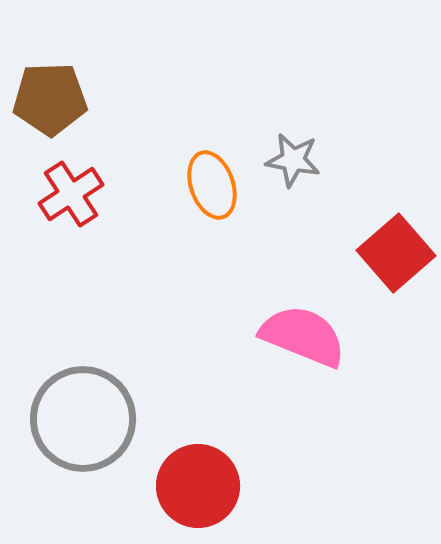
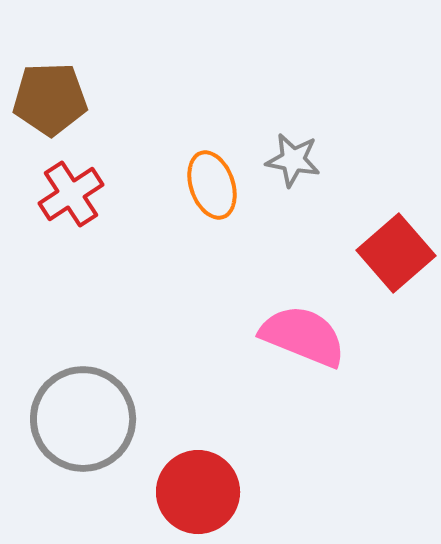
red circle: moved 6 px down
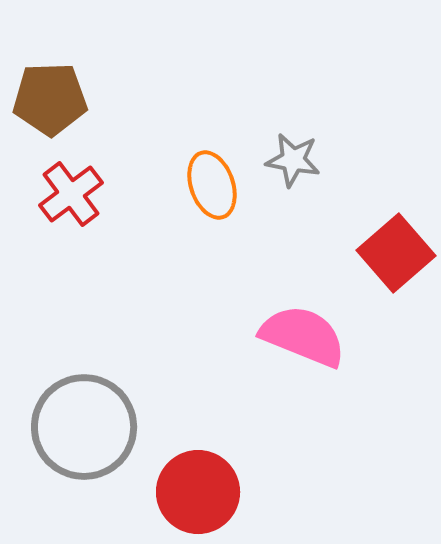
red cross: rotated 4 degrees counterclockwise
gray circle: moved 1 px right, 8 px down
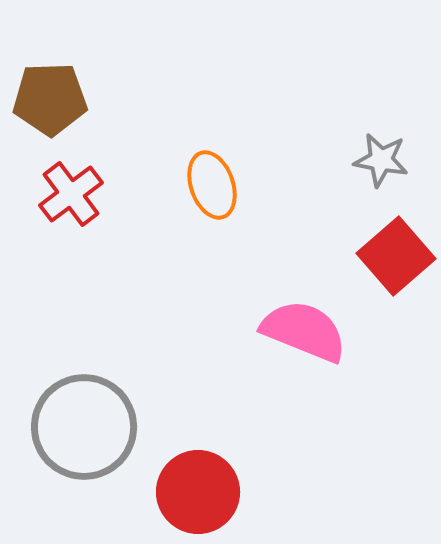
gray star: moved 88 px right
red square: moved 3 px down
pink semicircle: moved 1 px right, 5 px up
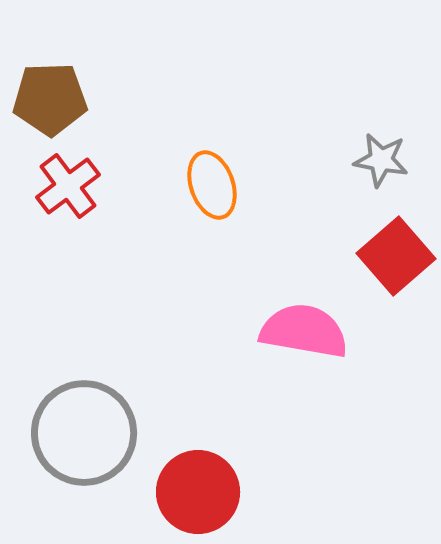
red cross: moved 3 px left, 8 px up
pink semicircle: rotated 12 degrees counterclockwise
gray circle: moved 6 px down
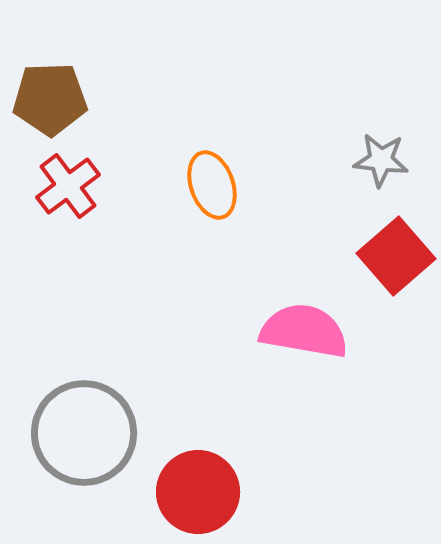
gray star: rotated 4 degrees counterclockwise
